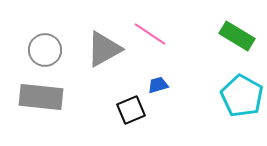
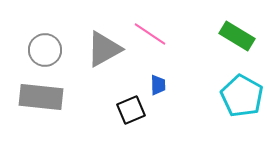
blue trapezoid: rotated 105 degrees clockwise
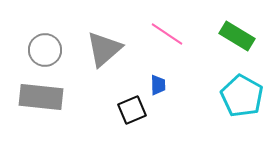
pink line: moved 17 px right
gray triangle: rotated 12 degrees counterclockwise
black square: moved 1 px right
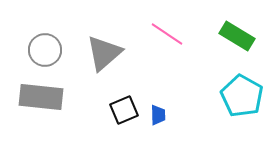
gray triangle: moved 4 px down
blue trapezoid: moved 30 px down
black square: moved 8 px left
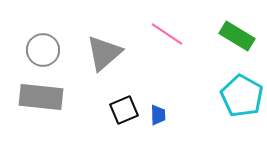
gray circle: moved 2 px left
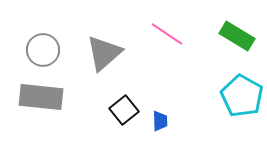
black square: rotated 16 degrees counterclockwise
blue trapezoid: moved 2 px right, 6 px down
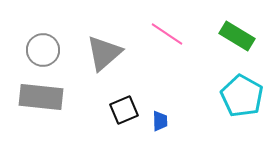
black square: rotated 16 degrees clockwise
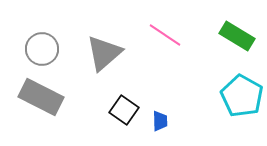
pink line: moved 2 px left, 1 px down
gray circle: moved 1 px left, 1 px up
gray rectangle: rotated 21 degrees clockwise
black square: rotated 32 degrees counterclockwise
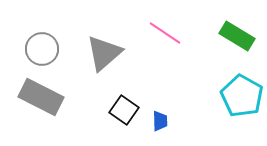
pink line: moved 2 px up
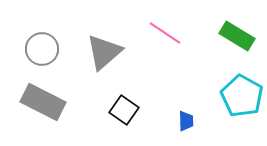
gray triangle: moved 1 px up
gray rectangle: moved 2 px right, 5 px down
blue trapezoid: moved 26 px right
